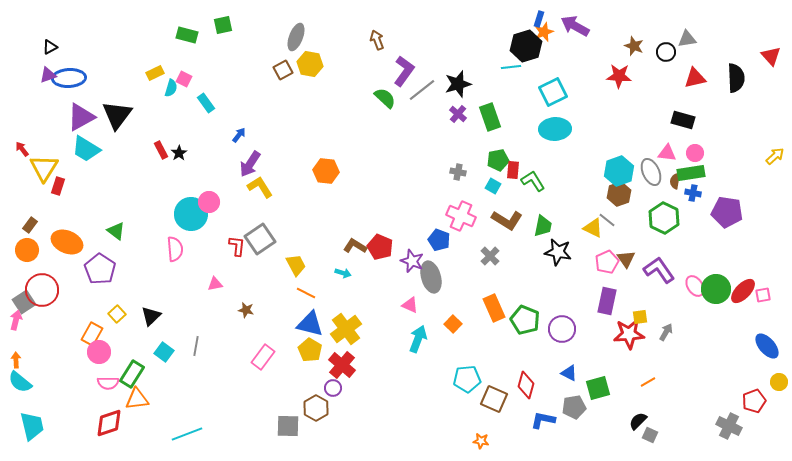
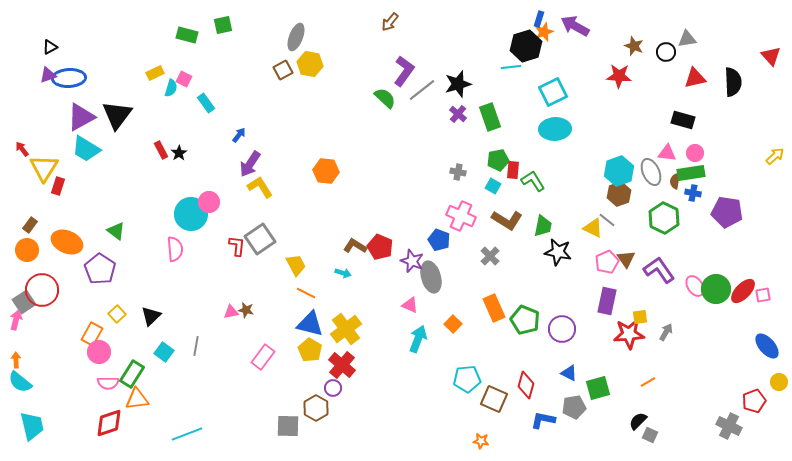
brown arrow at (377, 40): moved 13 px right, 18 px up; rotated 120 degrees counterclockwise
black semicircle at (736, 78): moved 3 px left, 4 px down
pink triangle at (215, 284): moved 16 px right, 28 px down
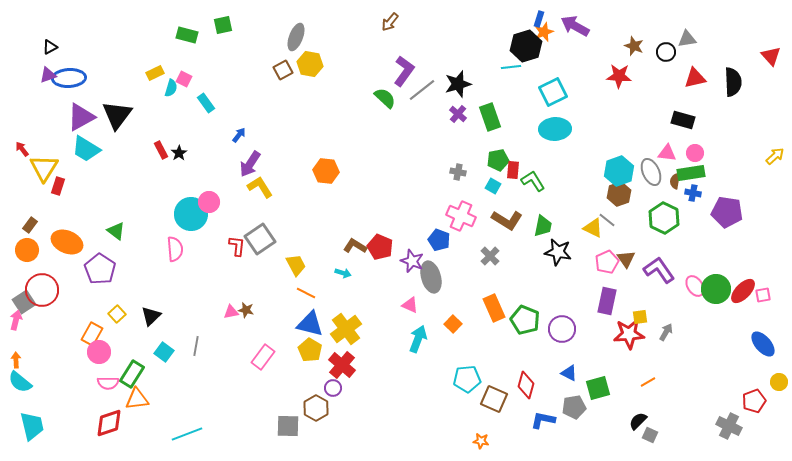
blue ellipse at (767, 346): moved 4 px left, 2 px up
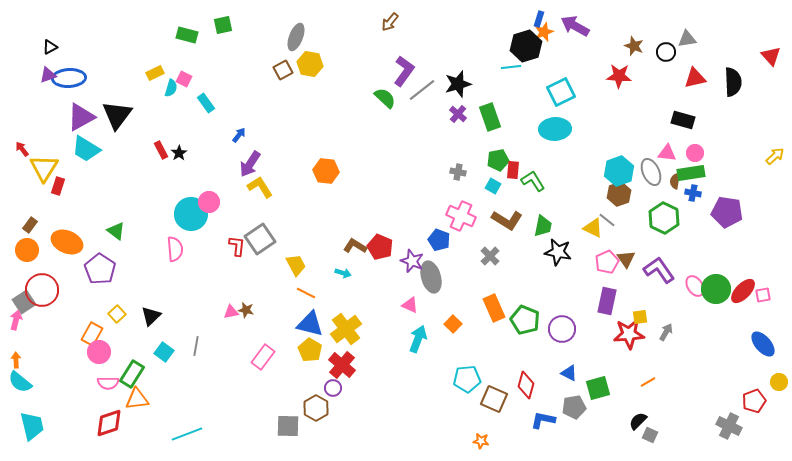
cyan square at (553, 92): moved 8 px right
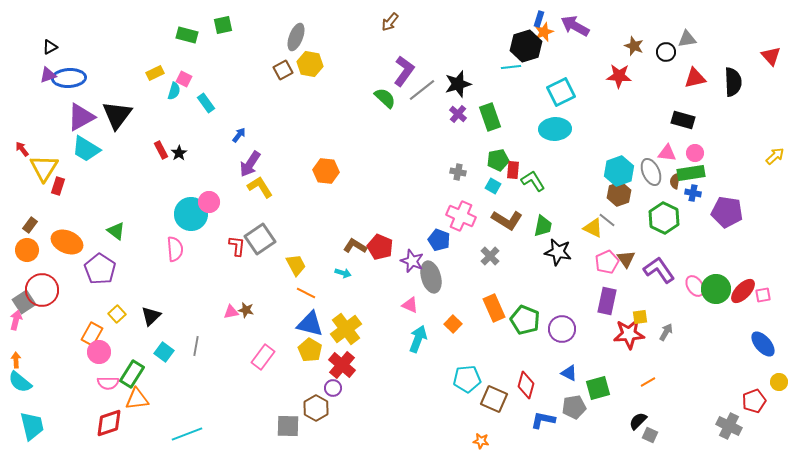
cyan semicircle at (171, 88): moved 3 px right, 3 px down
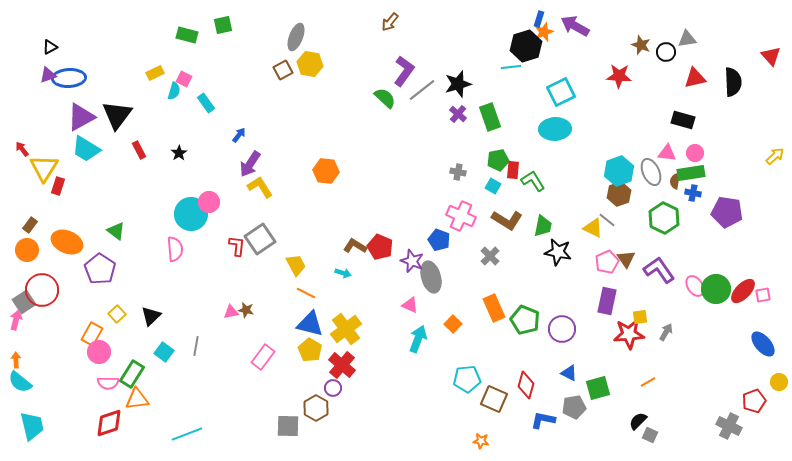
brown star at (634, 46): moved 7 px right, 1 px up
red rectangle at (161, 150): moved 22 px left
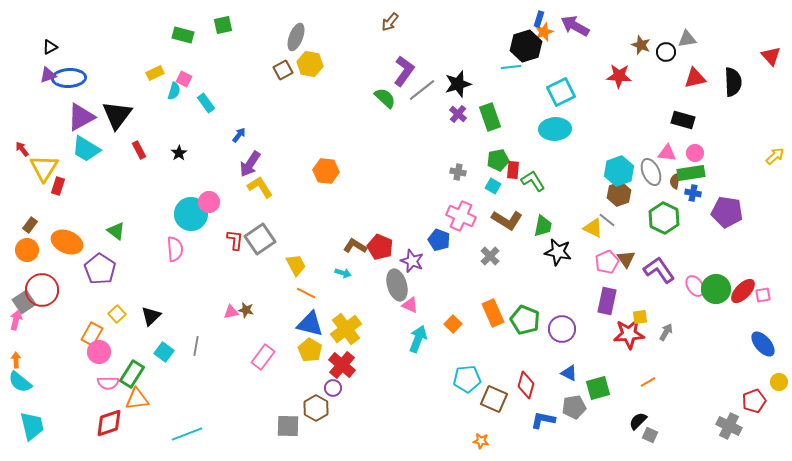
green rectangle at (187, 35): moved 4 px left
red L-shape at (237, 246): moved 2 px left, 6 px up
gray ellipse at (431, 277): moved 34 px left, 8 px down
orange rectangle at (494, 308): moved 1 px left, 5 px down
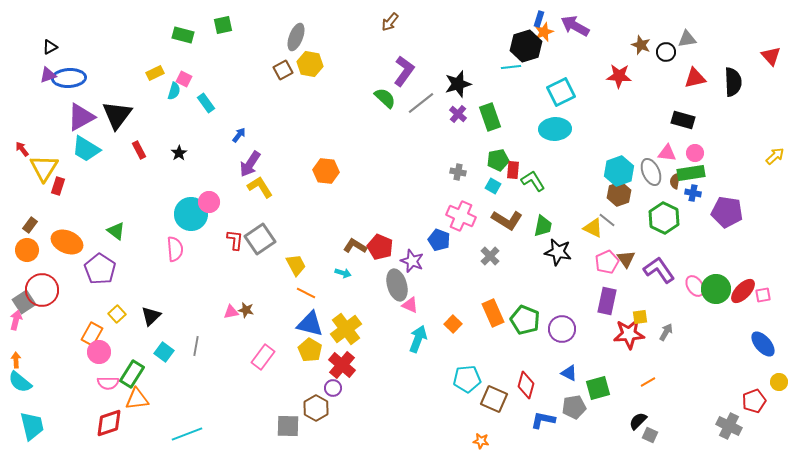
gray line at (422, 90): moved 1 px left, 13 px down
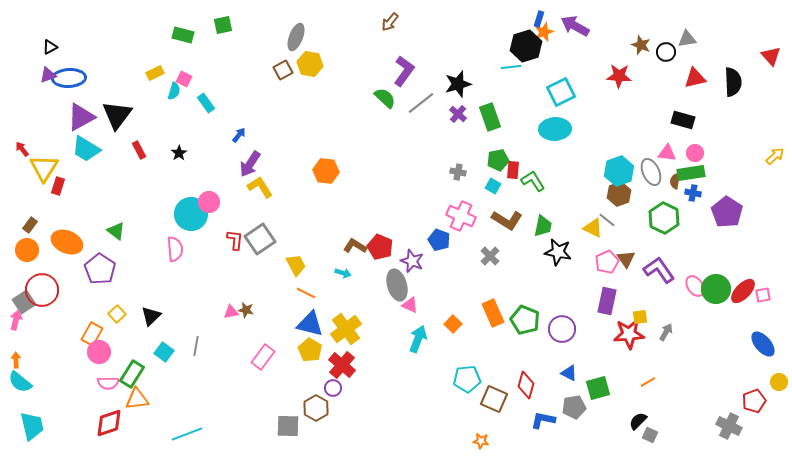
purple pentagon at (727, 212): rotated 24 degrees clockwise
